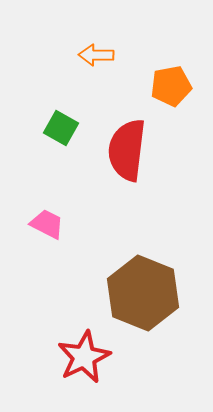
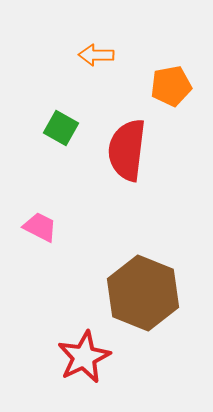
pink trapezoid: moved 7 px left, 3 px down
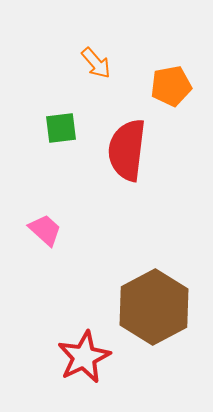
orange arrow: moved 8 px down; rotated 132 degrees counterclockwise
green square: rotated 36 degrees counterclockwise
pink trapezoid: moved 5 px right, 3 px down; rotated 15 degrees clockwise
brown hexagon: moved 11 px right, 14 px down; rotated 10 degrees clockwise
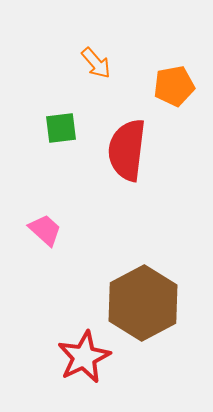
orange pentagon: moved 3 px right
brown hexagon: moved 11 px left, 4 px up
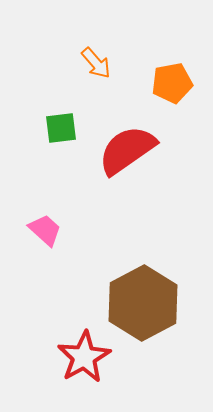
orange pentagon: moved 2 px left, 3 px up
red semicircle: rotated 48 degrees clockwise
red star: rotated 4 degrees counterclockwise
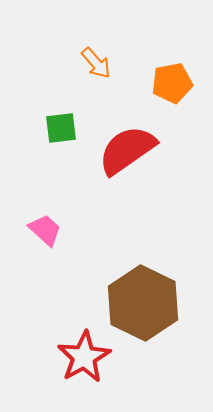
brown hexagon: rotated 6 degrees counterclockwise
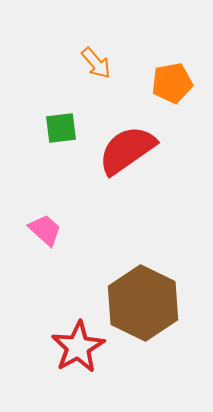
red star: moved 6 px left, 10 px up
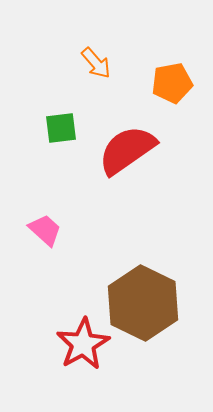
red star: moved 5 px right, 3 px up
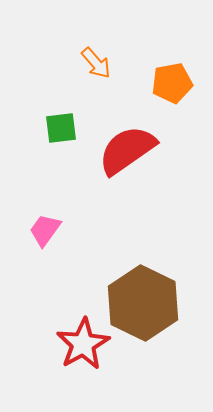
pink trapezoid: rotated 96 degrees counterclockwise
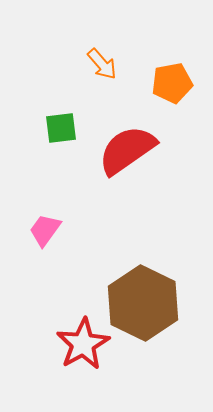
orange arrow: moved 6 px right, 1 px down
